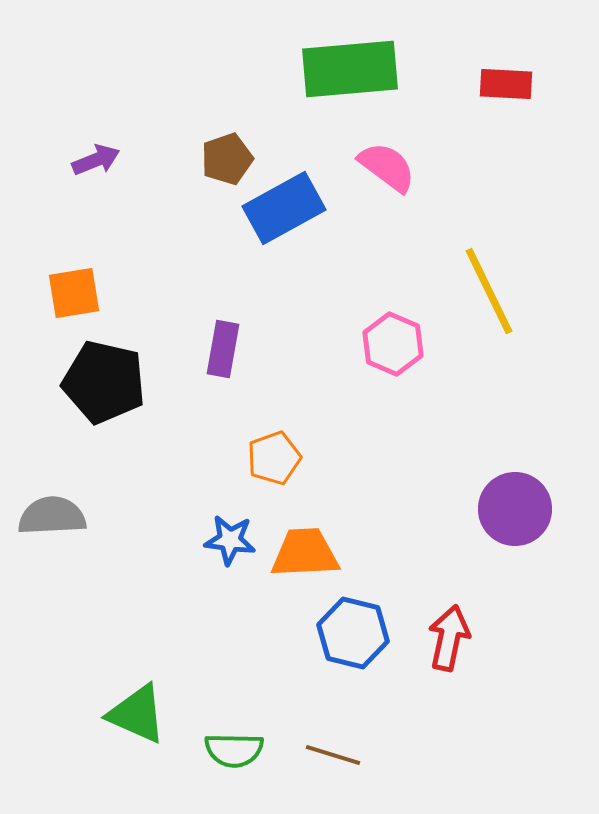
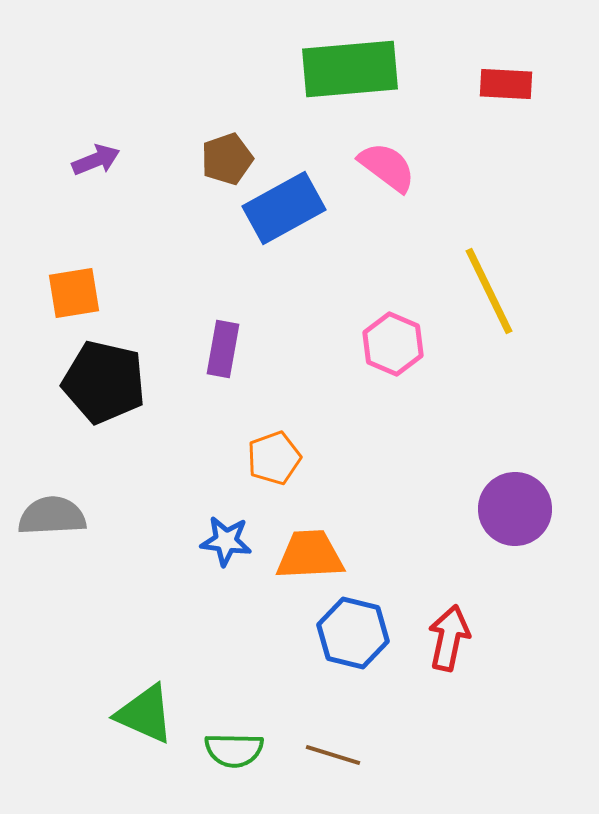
blue star: moved 4 px left, 1 px down
orange trapezoid: moved 5 px right, 2 px down
green triangle: moved 8 px right
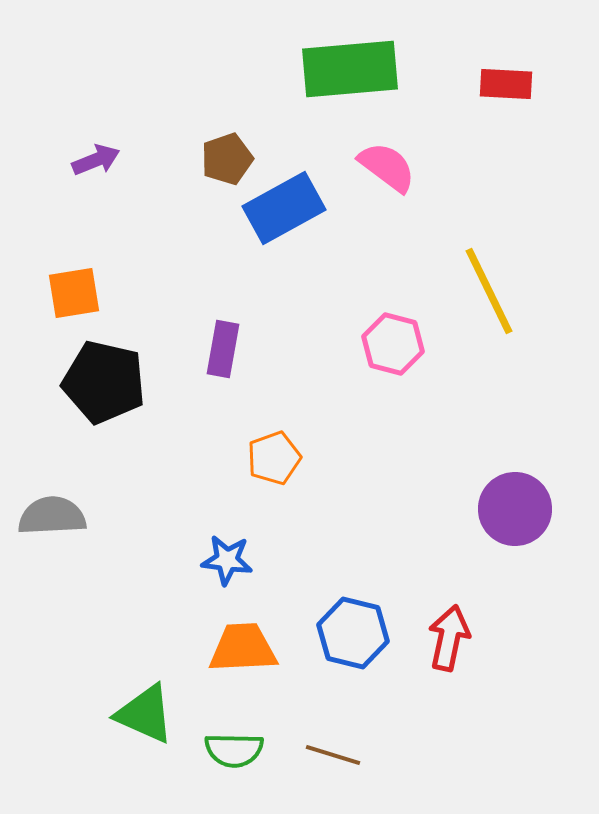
pink hexagon: rotated 8 degrees counterclockwise
blue star: moved 1 px right, 19 px down
orange trapezoid: moved 67 px left, 93 px down
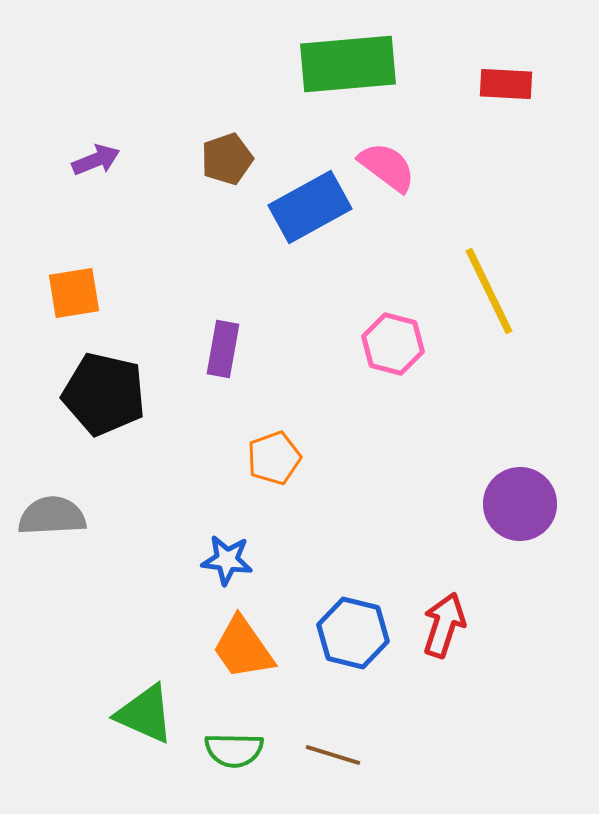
green rectangle: moved 2 px left, 5 px up
blue rectangle: moved 26 px right, 1 px up
black pentagon: moved 12 px down
purple circle: moved 5 px right, 5 px up
red arrow: moved 5 px left, 13 px up; rotated 6 degrees clockwise
orange trapezoid: rotated 122 degrees counterclockwise
